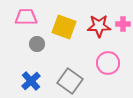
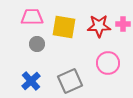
pink trapezoid: moved 6 px right
yellow square: rotated 10 degrees counterclockwise
gray square: rotated 30 degrees clockwise
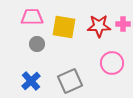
pink circle: moved 4 px right
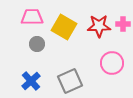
yellow square: rotated 20 degrees clockwise
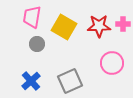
pink trapezoid: rotated 80 degrees counterclockwise
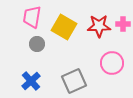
gray square: moved 4 px right
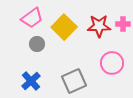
pink trapezoid: moved 1 px down; rotated 135 degrees counterclockwise
yellow square: rotated 15 degrees clockwise
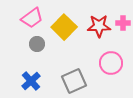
pink cross: moved 1 px up
pink circle: moved 1 px left
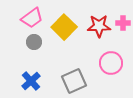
gray circle: moved 3 px left, 2 px up
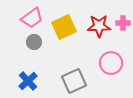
yellow square: rotated 20 degrees clockwise
blue cross: moved 3 px left
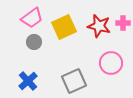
red star: rotated 15 degrees clockwise
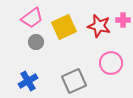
pink cross: moved 3 px up
gray circle: moved 2 px right
blue cross: rotated 12 degrees clockwise
